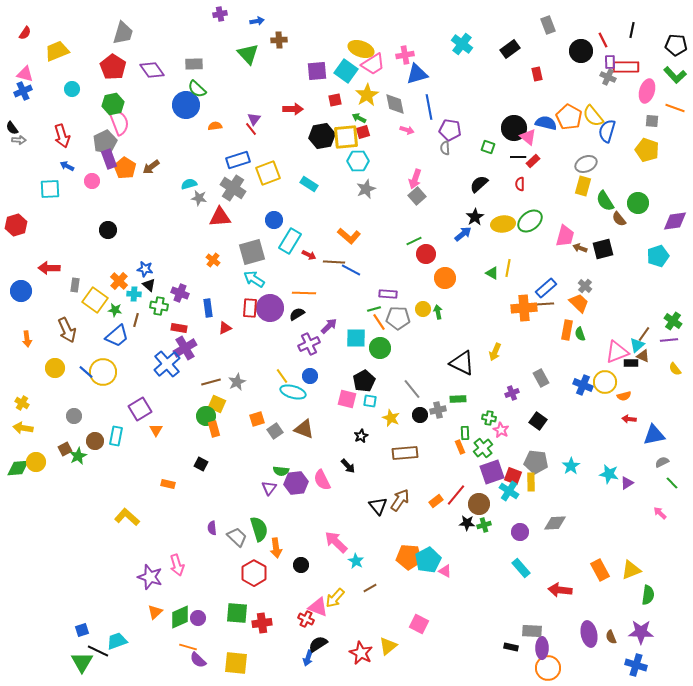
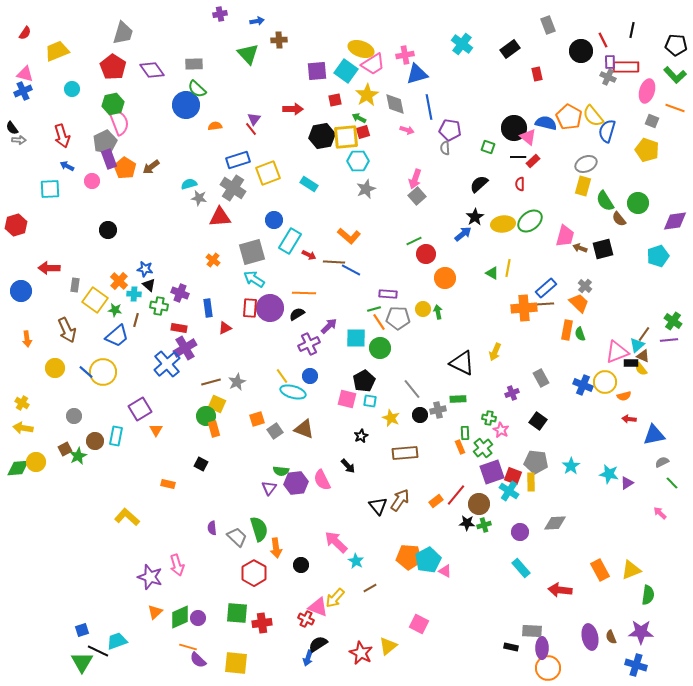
gray square at (652, 121): rotated 16 degrees clockwise
yellow semicircle at (675, 369): moved 34 px left
purple ellipse at (589, 634): moved 1 px right, 3 px down
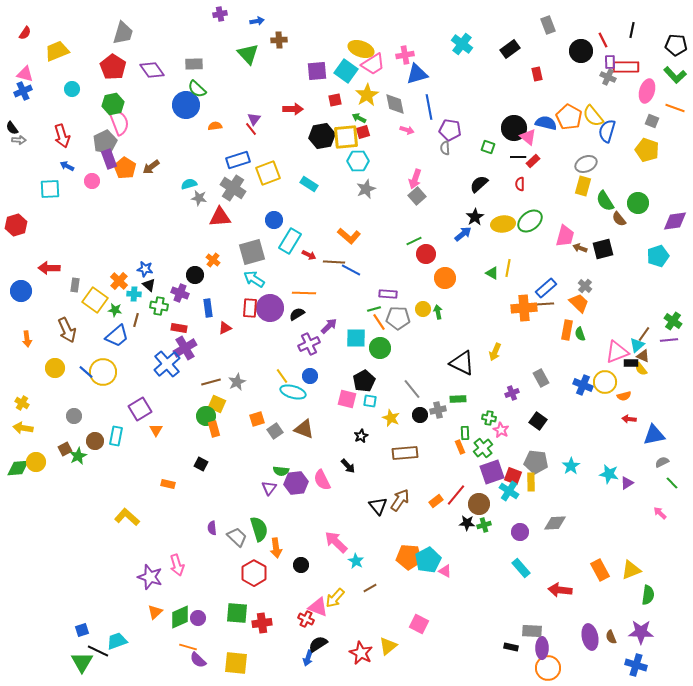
black circle at (108, 230): moved 87 px right, 45 px down
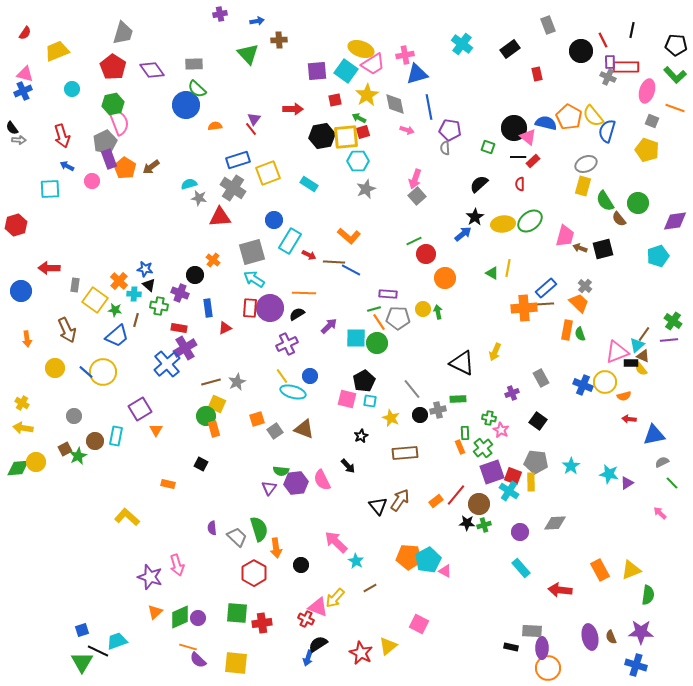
purple cross at (309, 344): moved 22 px left
green circle at (380, 348): moved 3 px left, 5 px up
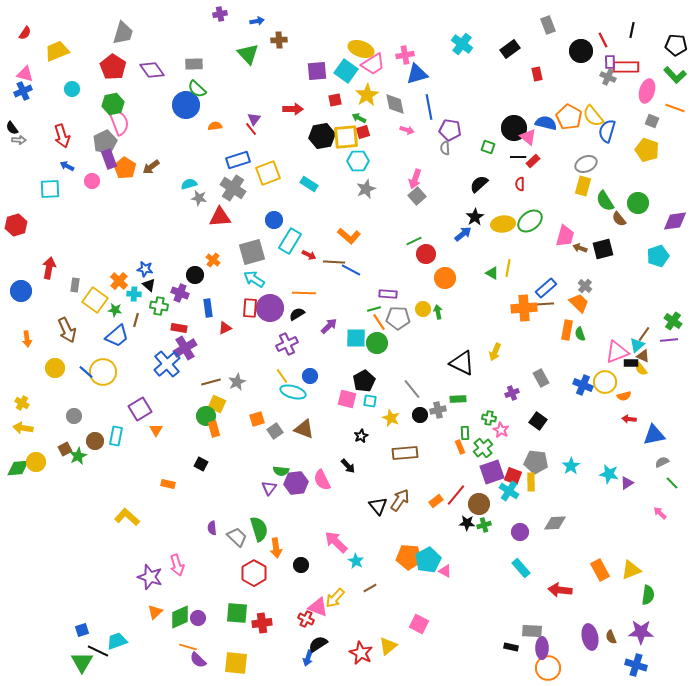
red arrow at (49, 268): rotated 100 degrees clockwise
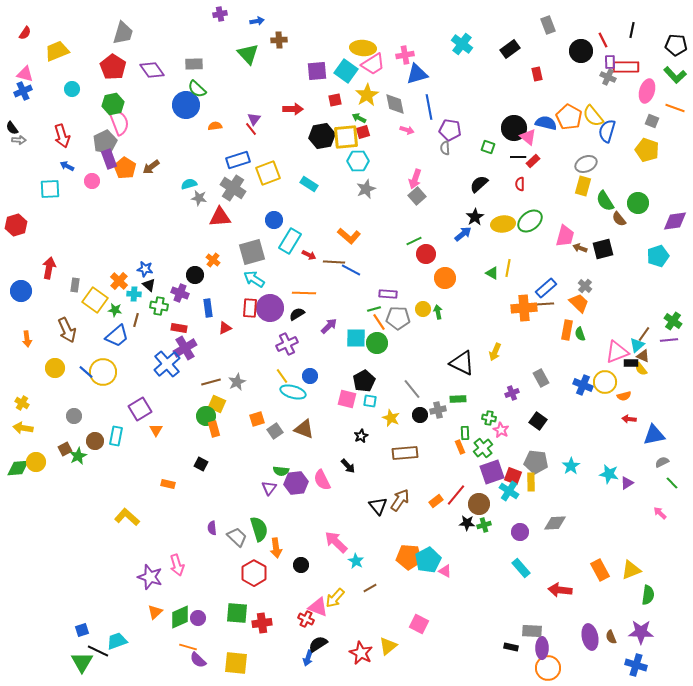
yellow ellipse at (361, 49): moved 2 px right, 1 px up; rotated 15 degrees counterclockwise
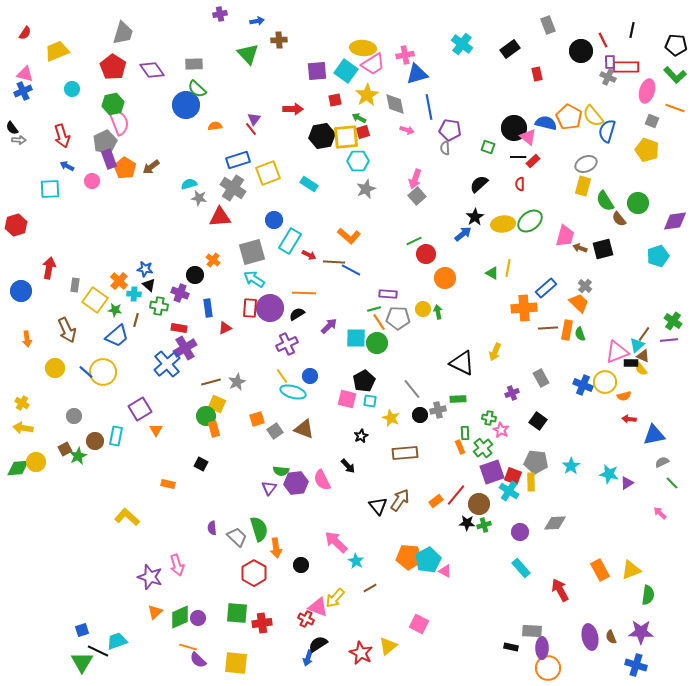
brown line at (544, 304): moved 4 px right, 24 px down
red arrow at (560, 590): rotated 55 degrees clockwise
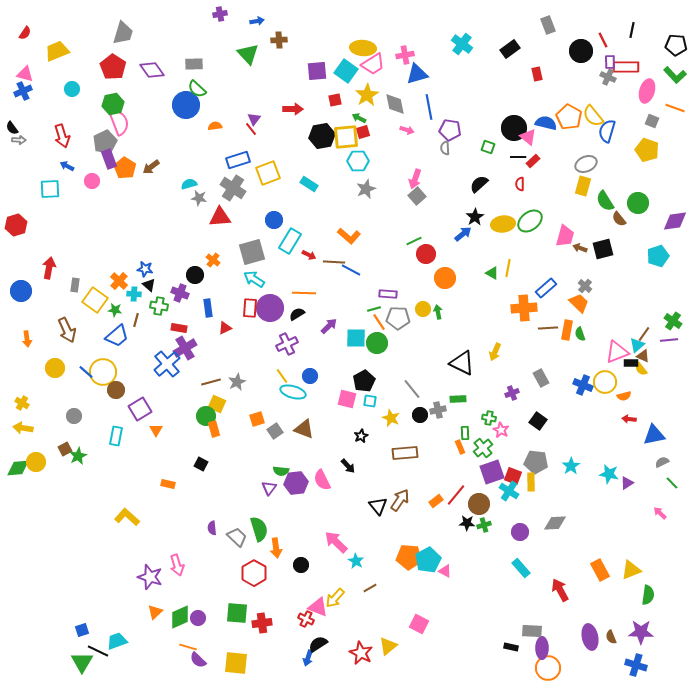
brown circle at (95, 441): moved 21 px right, 51 px up
